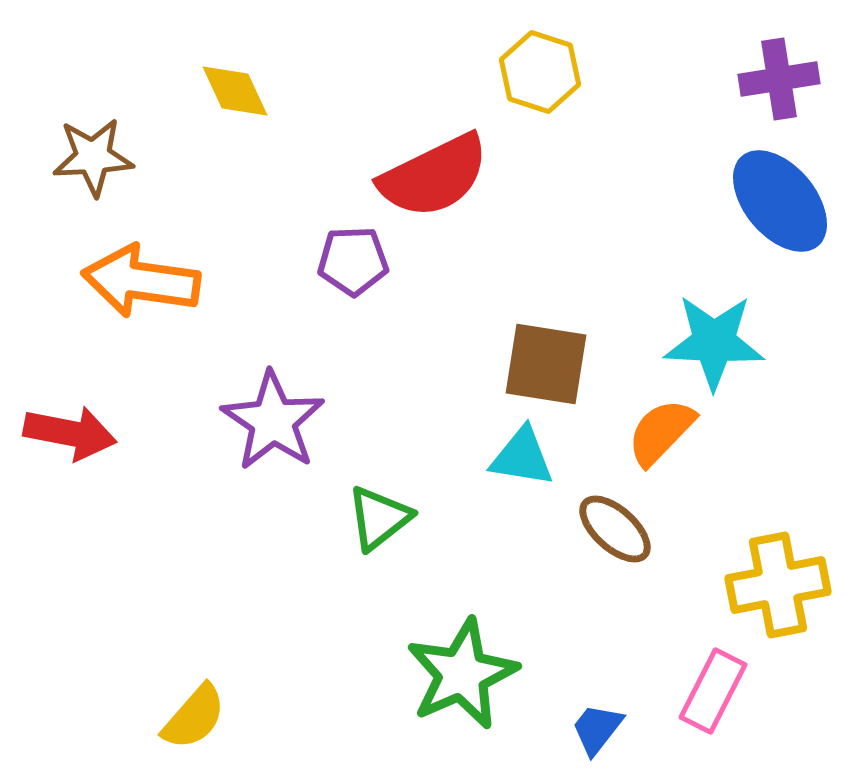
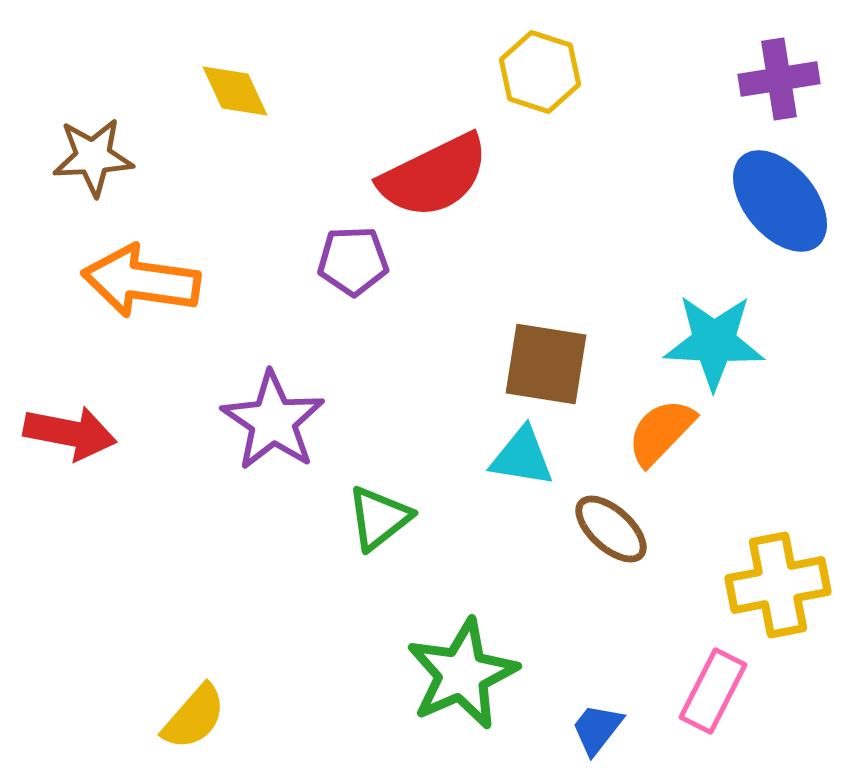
brown ellipse: moved 4 px left
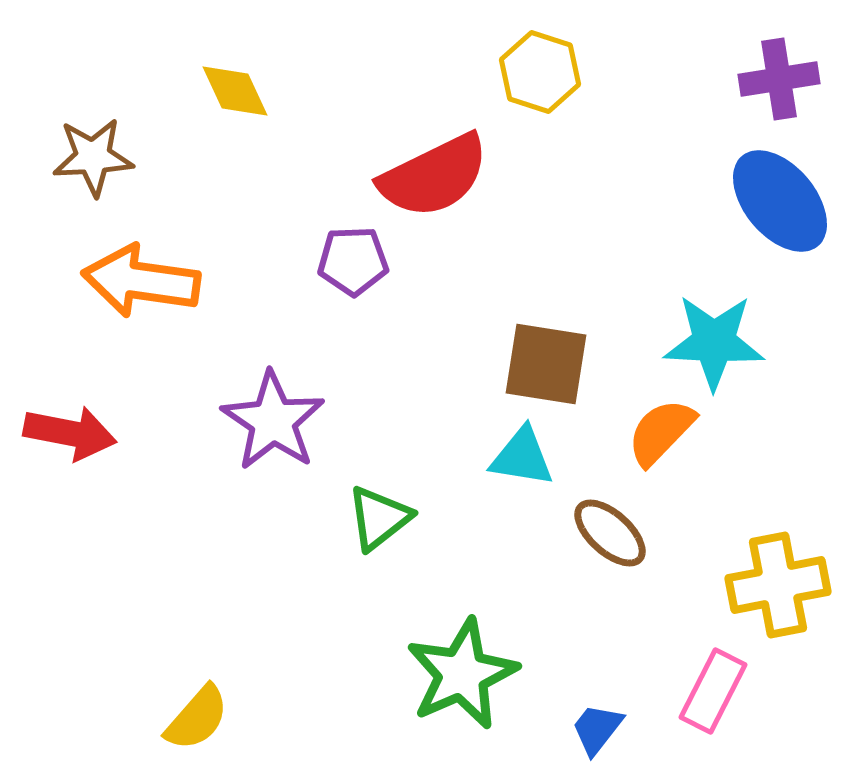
brown ellipse: moved 1 px left, 4 px down
yellow semicircle: moved 3 px right, 1 px down
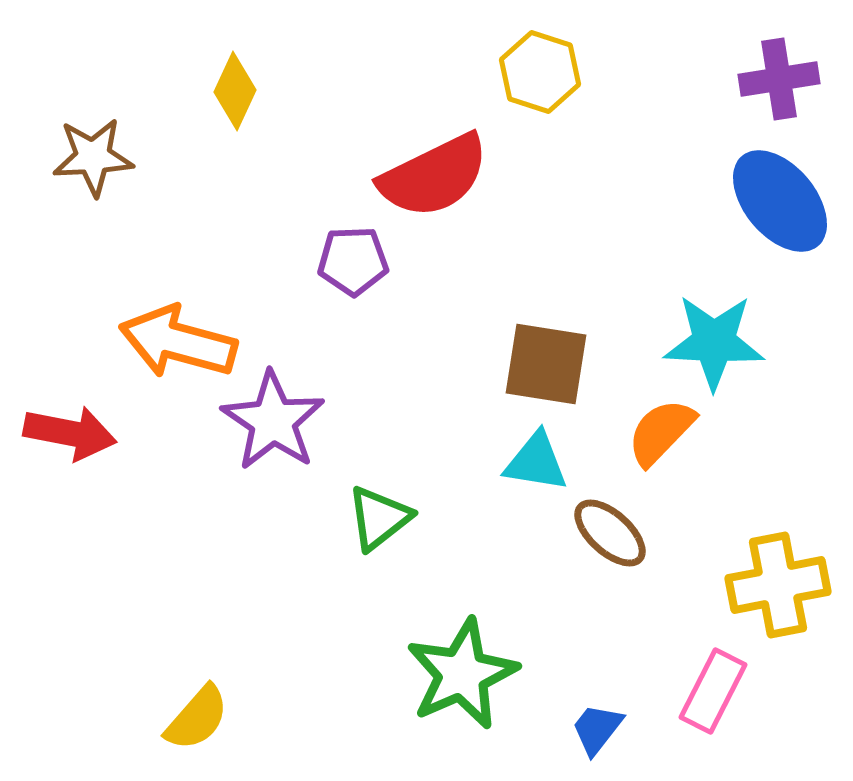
yellow diamond: rotated 50 degrees clockwise
orange arrow: moved 37 px right, 61 px down; rotated 7 degrees clockwise
cyan triangle: moved 14 px right, 5 px down
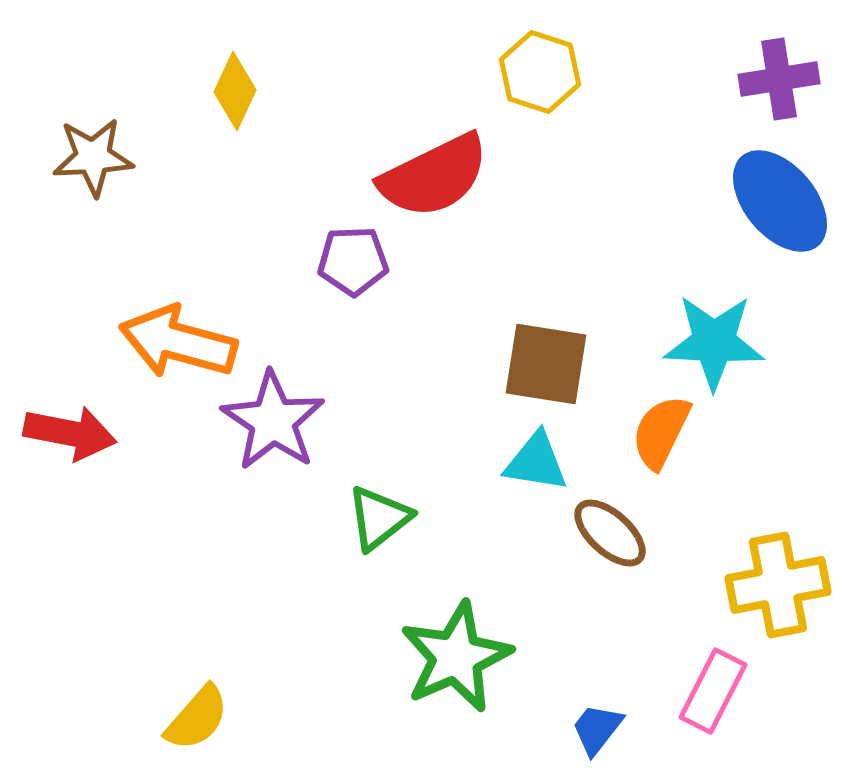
orange semicircle: rotated 18 degrees counterclockwise
green star: moved 6 px left, 17 px up
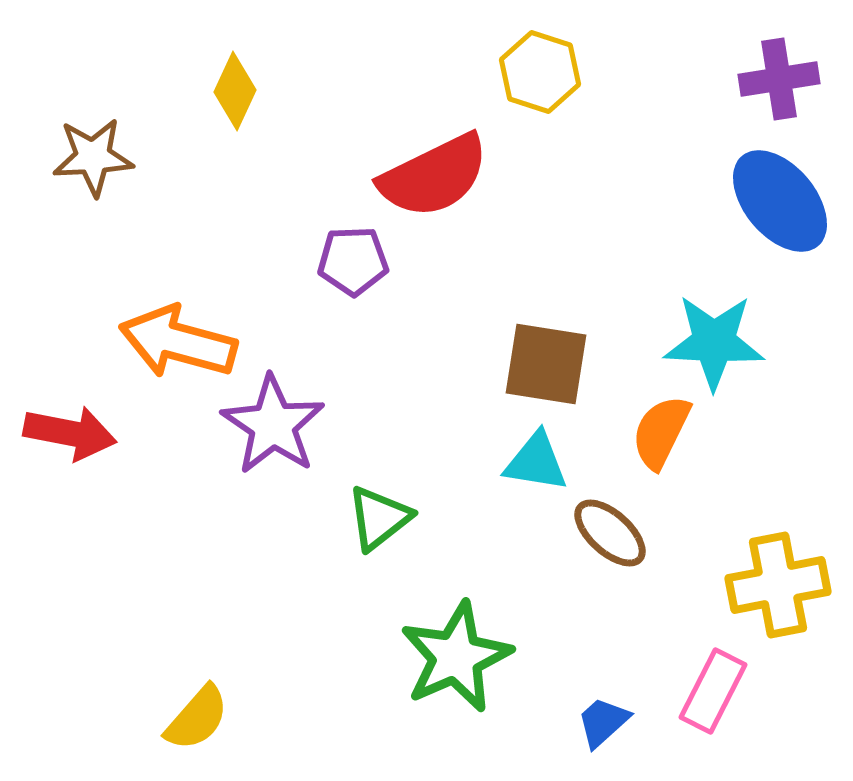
purple star: moved 4 px down
blue trapezoid: moved 6 px right, 7 px up; rotated 10 degrees clockwise
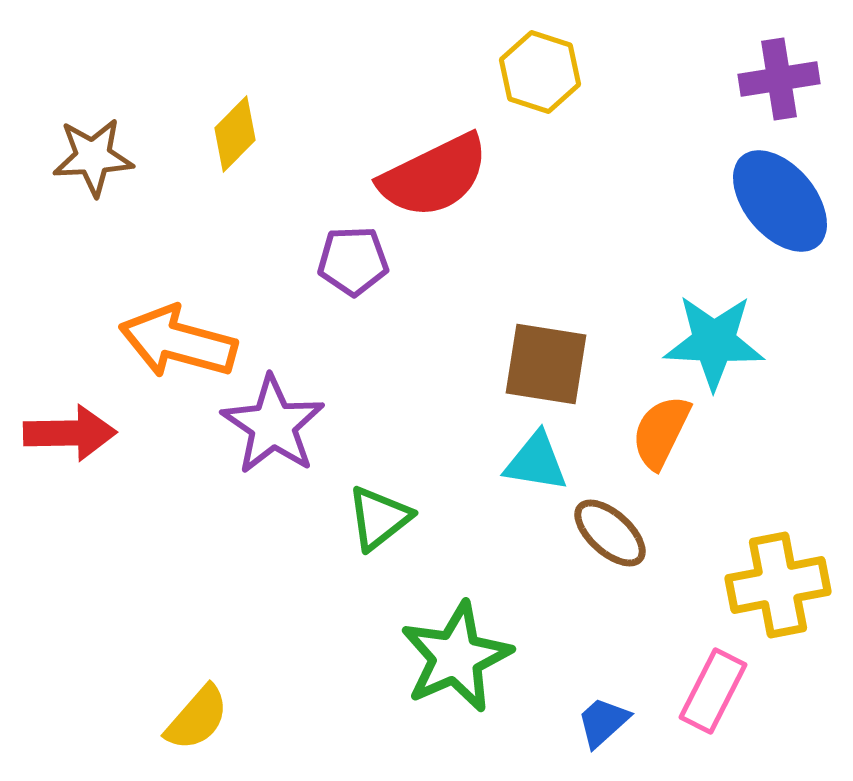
yellow diamond: moved 43 px down; rotated 20 degrees clockwise
red arrow: rotated 12 degrees counterclockwise
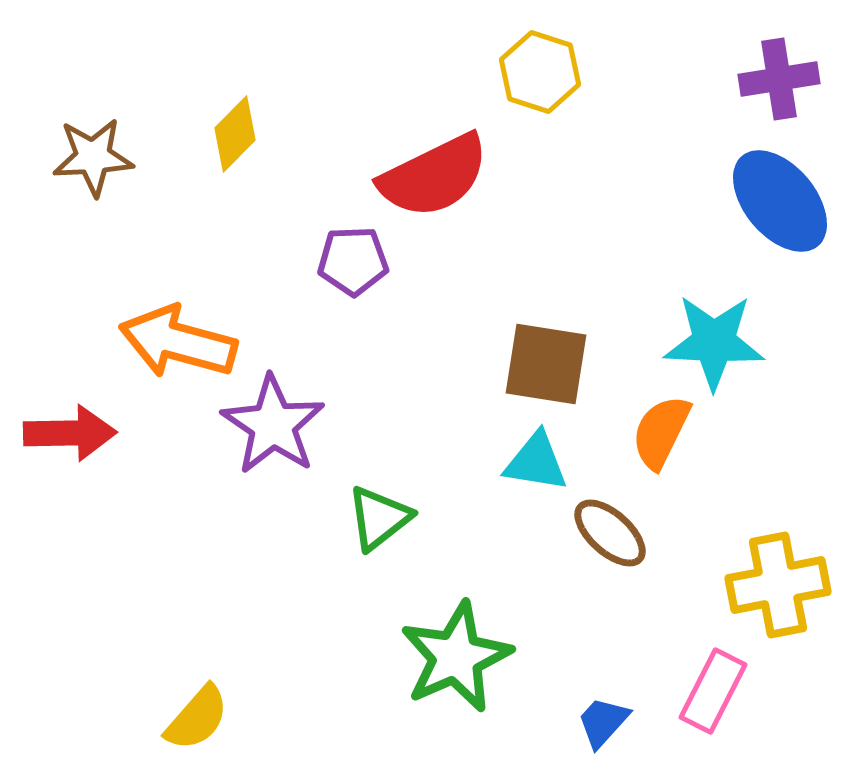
blue trapezoid: rotated 6 degrees counterclockwise
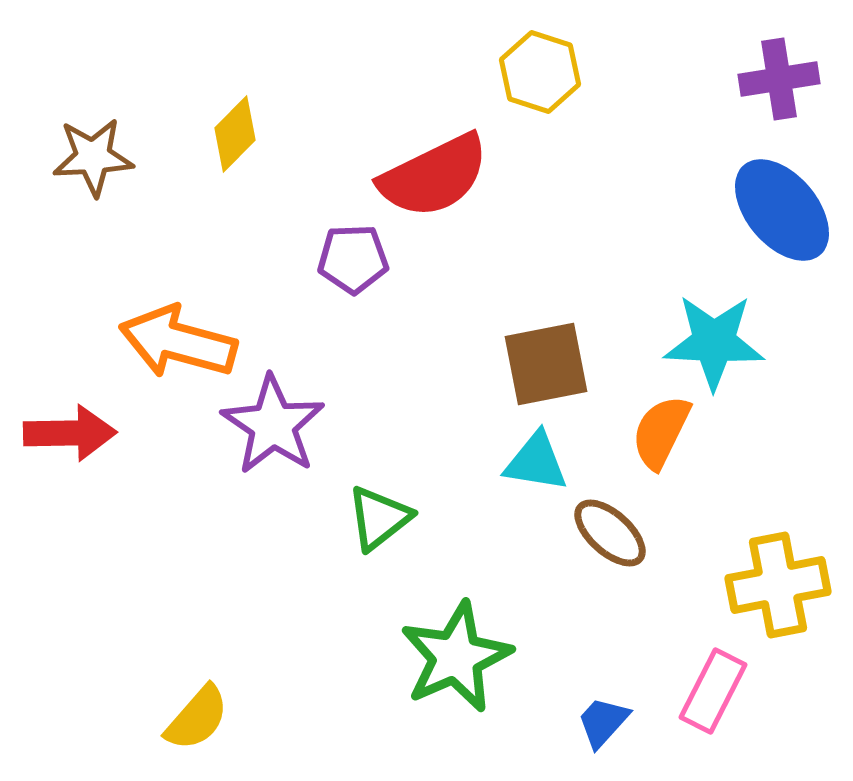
blue ellipse: moved 2 px right, 9 px down
purple pentagon: moved 2 px up
brown square: rotated 20 degrees counterclockwise
